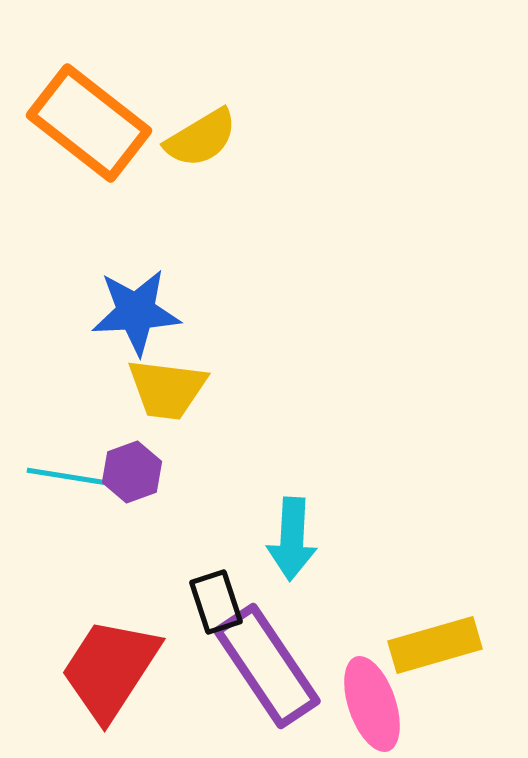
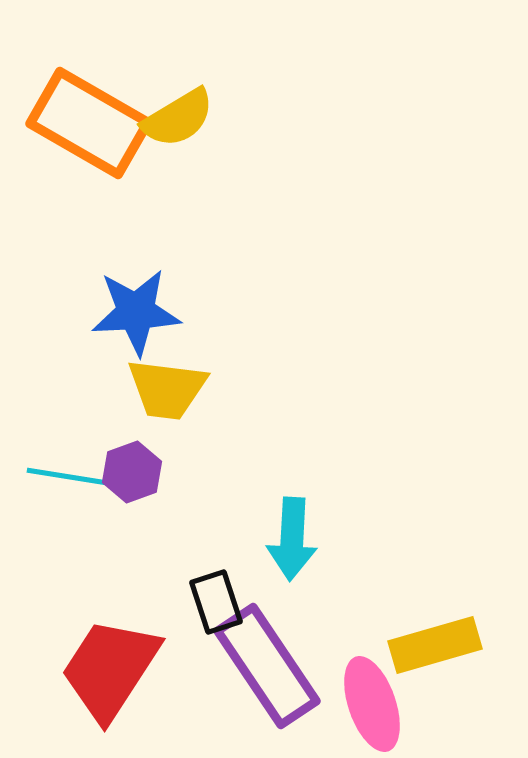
orange rectangle: rotated 8 degrees counterclockwise
yellow semicircle: moved 23 px left, 20 px up
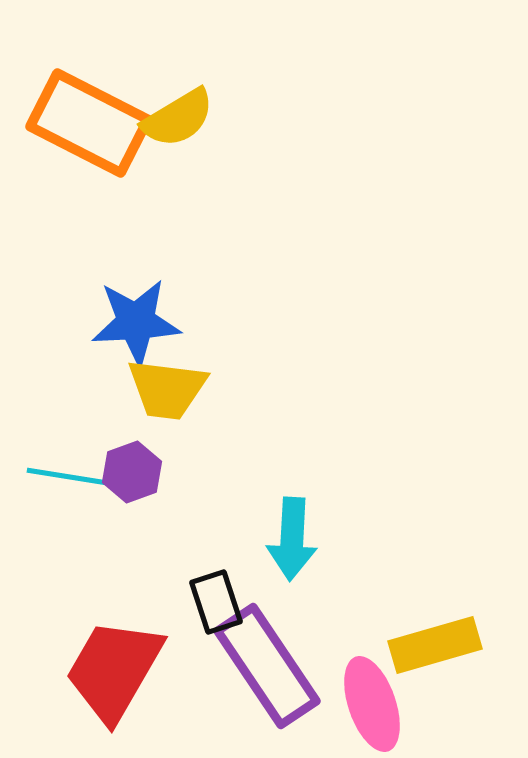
orange rectangle: rotated 3 degrees counterclockwise
blue star: moved 10 px down
red trapezoid: moved 4 px right, 1 px down; rotated 3 degrees counterclockwise
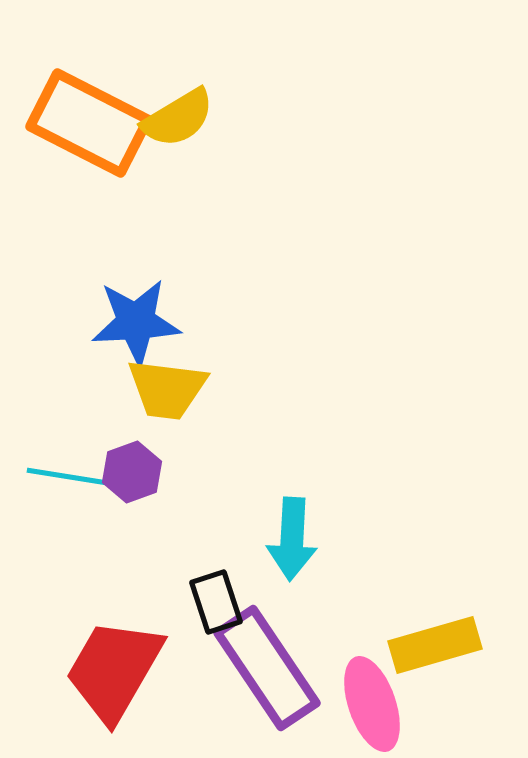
purple rectangle: moved 2 px down
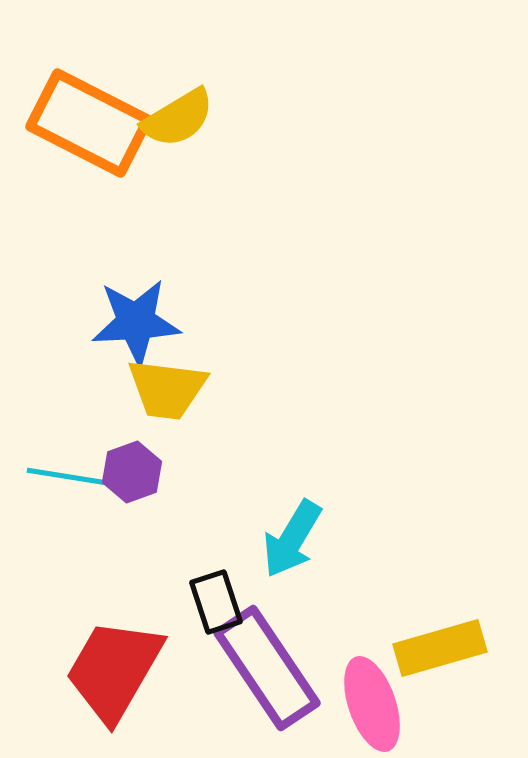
cyan arrow: rotated 28 degrees clockwise
yellow rectangle: moved 5 px right, 3 px down
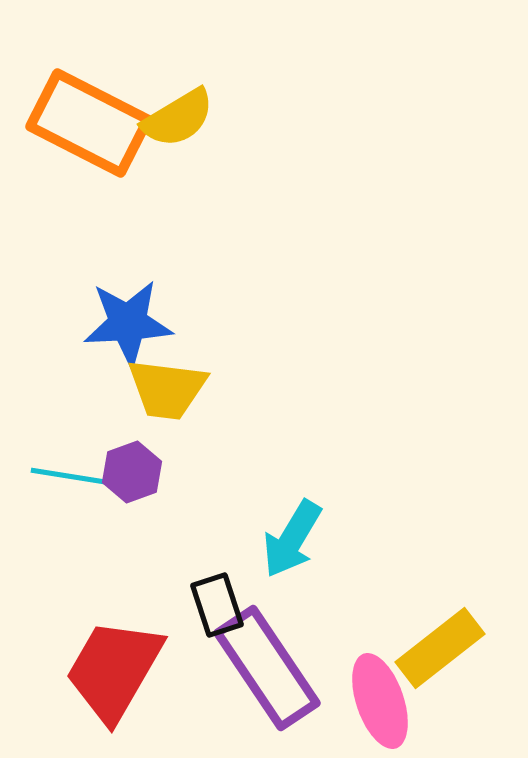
blue star: moved 8 px left, 1 px down
cyan line: moved 4 px right
black rectangle: moved 1 px right, 3 px down
yellow rectangle: rotated 22 degrees counterclockwise
pink ellipse: moved 8 px right, 3 px up
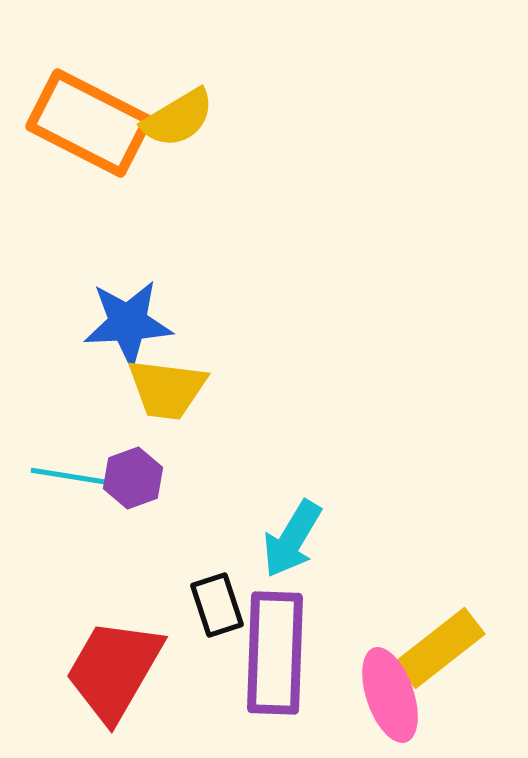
purple hexagon: moved 1 px right, 6 px down
purple rectangle: moved 8 px right, 15 px up; rotated 36 degrees clockwise
pink ellipse: moved 10 px right, 6 px up
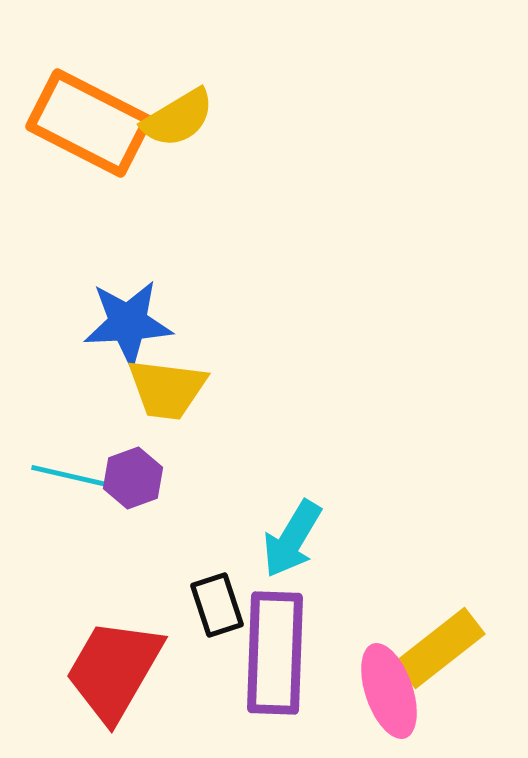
cyan line: rotated 4 degrees clockwise
pink ellipse: moved 1 px left, 4 px up
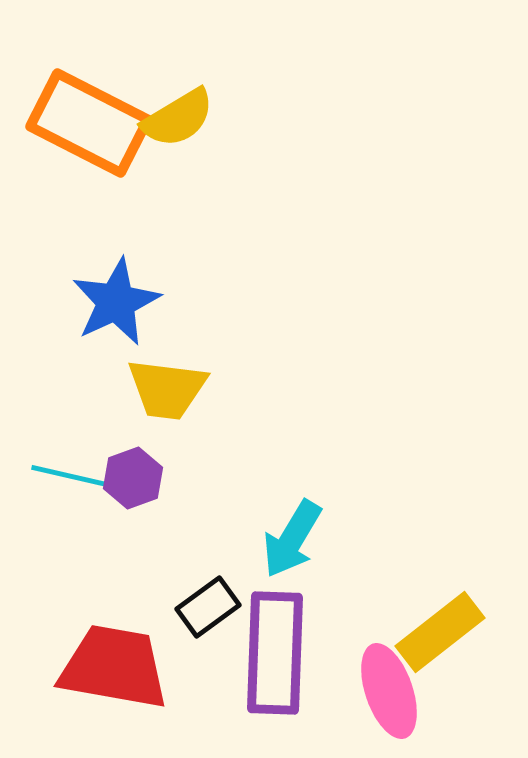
blue star: moved 12 px left, 21 px up; rotated 22 degrees counterclockwise
black rectangle: moved 9 px left, 2 px down; rotated 72 degrees clockwise
yellow rectangle: moved 16 px up
red trapezoid: moved 3 px up; rotated 70 degrees clockwise
